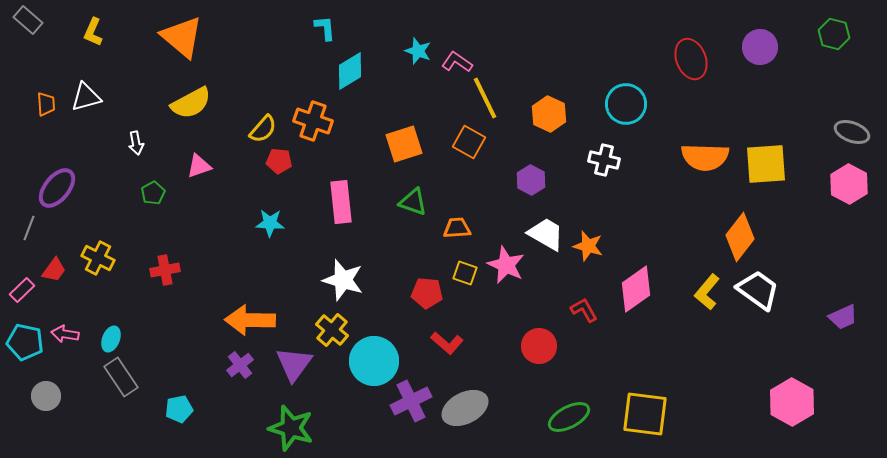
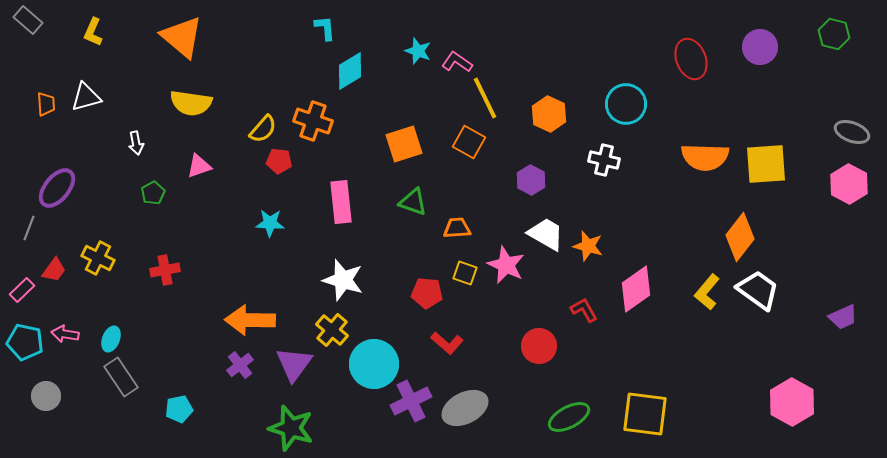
yellow semicircle at (191, 103): rotated 36 degrees clockwise
cyan circle at (374, 361): moved 3 px down
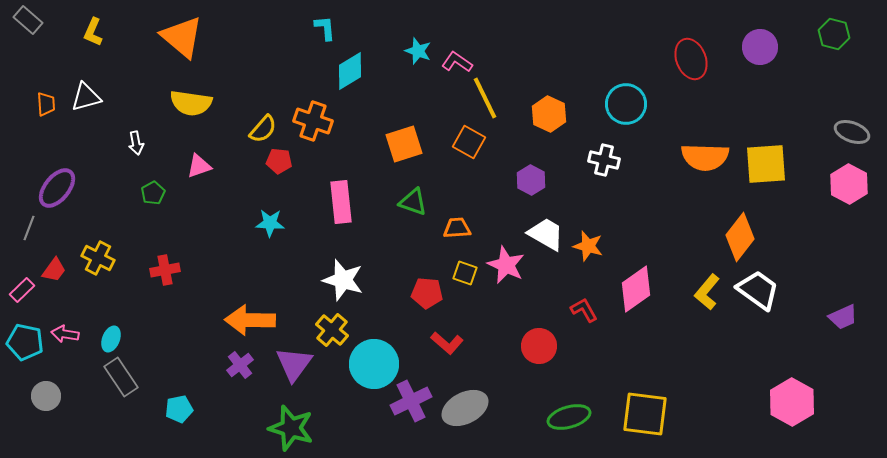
green ellipse at (569, 417): rotated 12 degrees clockwise
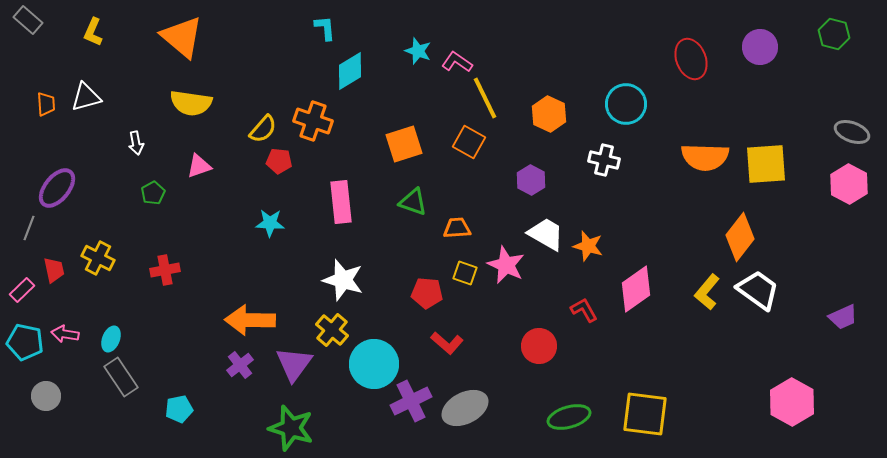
red trapezoid at (54, 270): rotated 48 degrees counterclockwise
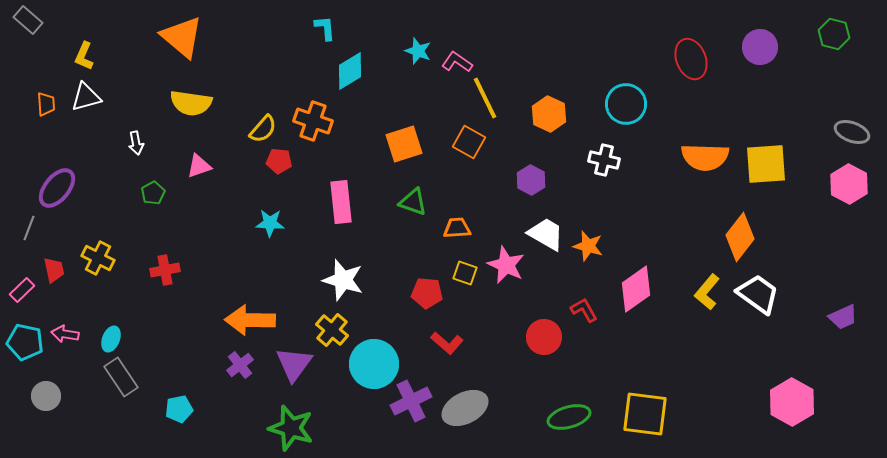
yellow L-shape at (93, 32): moved 9 px left, 24 px down
white trapezoid at (758, 290): moved 4 px down
red circle at (539, 346): moved 5 px right, 9 px up
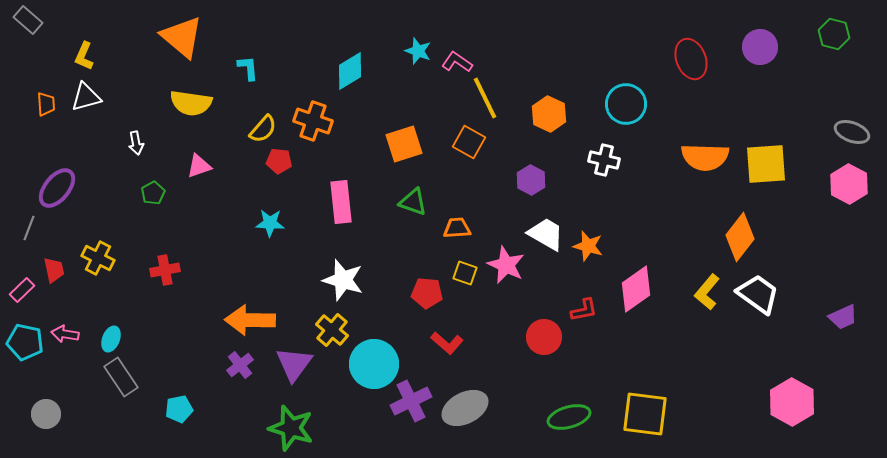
cyan L-shape at (325, 28): moved 77 px left, 40 px down
red L-shape at (584, 310): rotated 108 degrees clockwise
gray circle at (46, 396): moved 18 px down
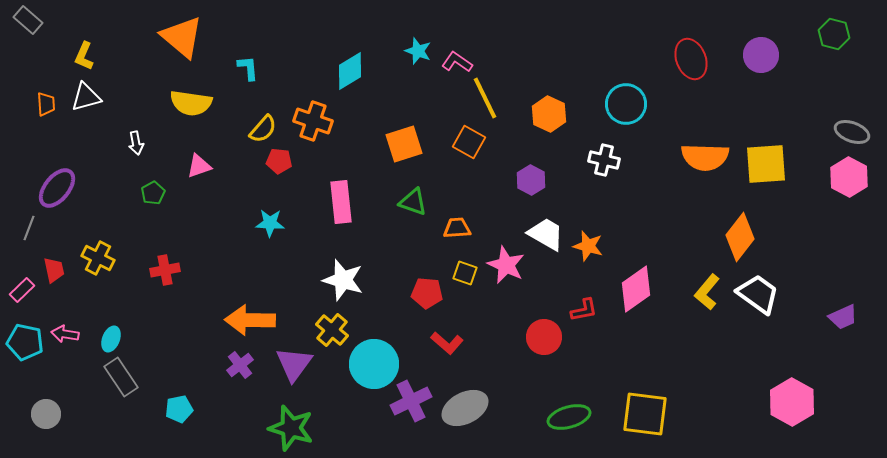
purple circle at (760, 47): moved 1 px right, 8 px down
pink hexagon at (849, 184): moved 7 px up
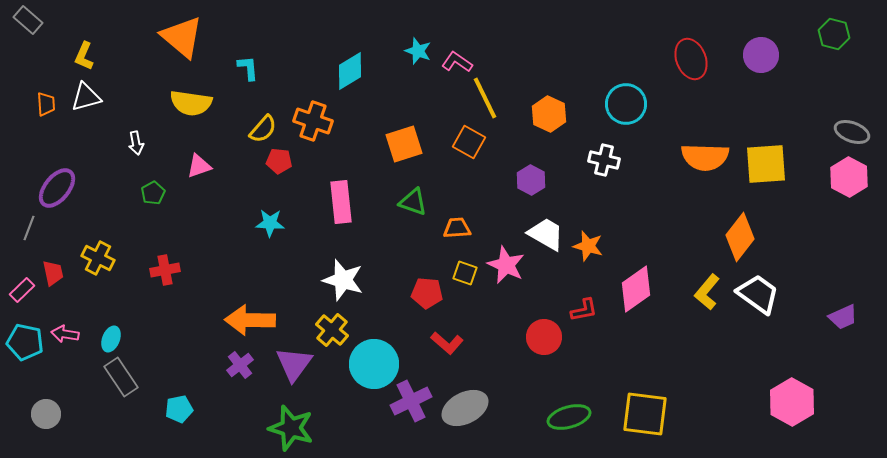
red trapezoid at (54, 270): moved 1 px left, 3 px down
